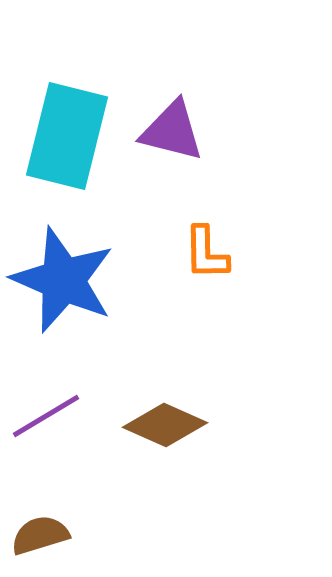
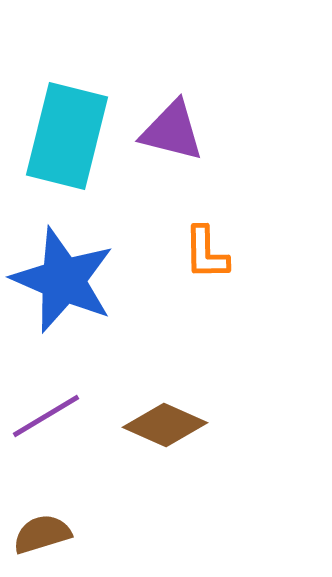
brown semicircle: moved 2 px right, 1 px up
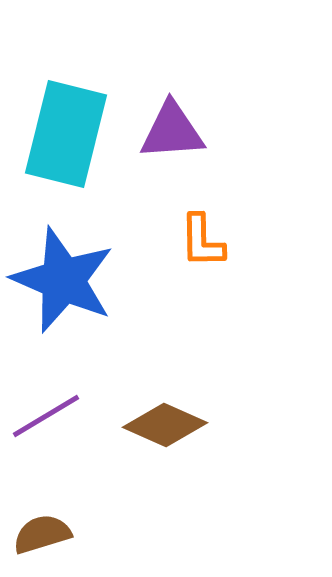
purple triangle: rotated 18 degrees counterclockwise
cyan rectangle: moved 1 px left, 2 px up
orange L-shape: moved 4 px left, 12 px up
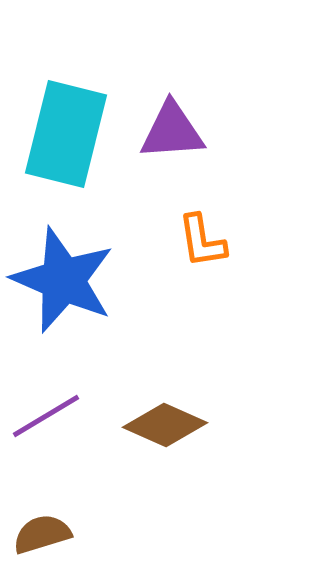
orange L-shape: rotated 8 degrees counterclockwise
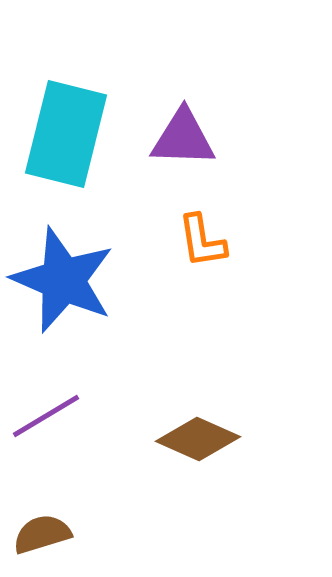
purple triangle: moved 11 px right, 7 px down; rotated 6 degrees clockwise
brown diamond: moved 33 px right, 14 px down
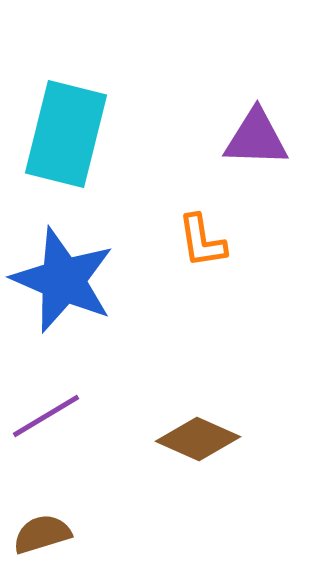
purple triangle: moved 73 px right
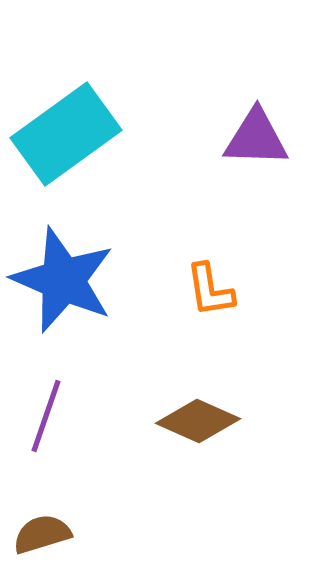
cyan rectangle: rotated 40 degrees clockwise
orange L-shape: moved 8 px right, 49 px down
purple line: rotated 40 degrees counterclockwise
brown diamond: moved 18 px up
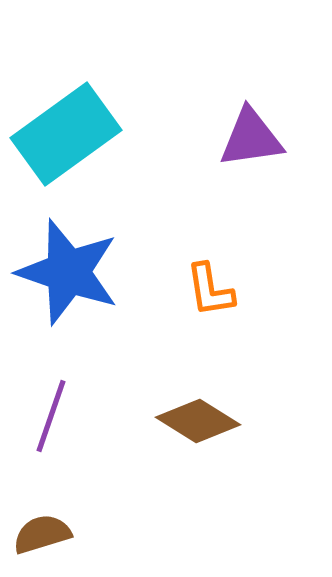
purple triangle: moved 5 px left; rotated 10 degrees counterclockwise
blue star: moved 5 px right, 8 px up; rotated 4 degrees counterclockwise
purple line: moved 5 px right
brown diamond: rotated 8 degrees clockwise
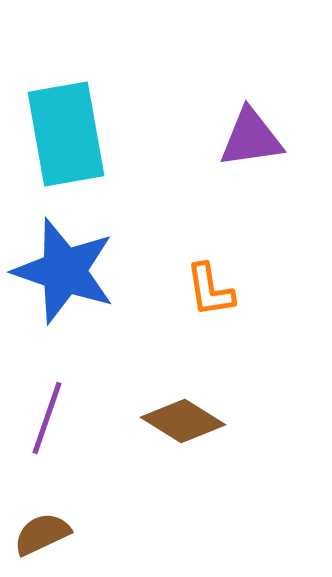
cyan rectangle: rotated 64 degrees counterclockwise
blue star: moved 4 px left, 1 px up
purple line: moved 4 px left, 2 px down
brown diamond: moved 15 px left
brown semicircle: rotated 8 degrees counterclockwise
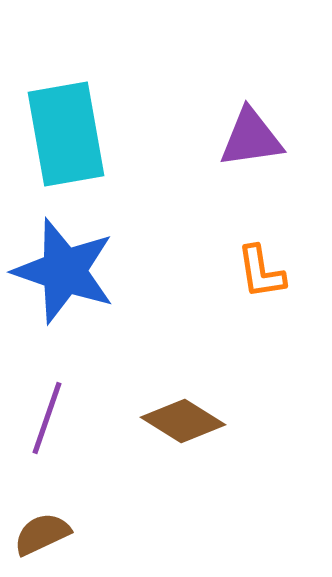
orange L-shape: moved 51 px right, 18 px up
